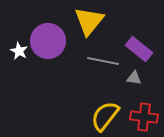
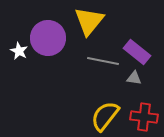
purple circle: moved 3 px up
purple rectangle: moved 2 px left, 3 px down
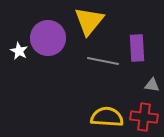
purple rectangle: moved 4 px up; rotated 48 degrees clockwise
gray triangle: moved 18 px right, 7 px down
yellow semicircle: moved 2 px right, 1 px down; rotated 56 degrees clockwise
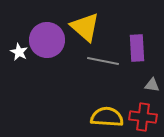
yellow triangle: moved 4 px left, 6 px down; rotated 28 degrees counterclockwise
purple circle: moved 1 px left, 2 px down
white star: moved 1 px down
red cross: moved 1 px left
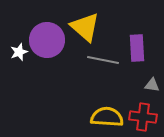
white star: rotated 24 degrees clockwise
gray line: moved 1 px up
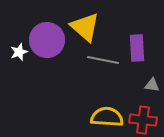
red cross: moved 3 px down
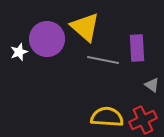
purple circle: moved 1 px up
gray triangle: rotated 28 degrees clockwise
red cross: rotated 32 degrees counterclockwise
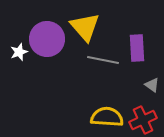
yellow triangle: rotated 8 degrees clockwise
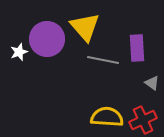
gray triangle: moved 2 px up
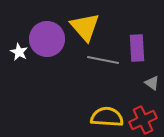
white star: rotated 24 degrees counterclockwise
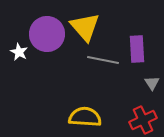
purple circle: moved 5 px up
purple rectangle: moved 1 px down
gray triangle: rotated 21 degrees clockwise
yellow semicircle: moved 22 px left
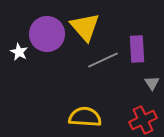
gray line: rotated 36 degrees counterclockwise
